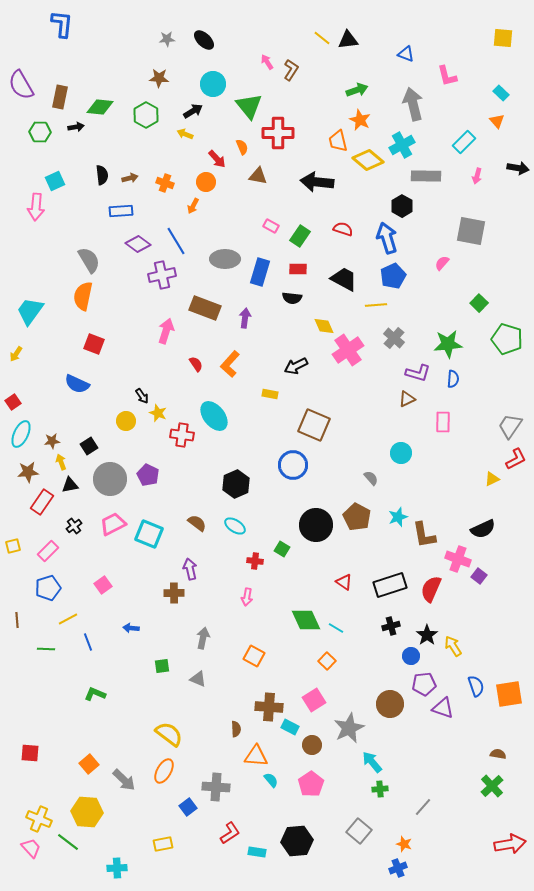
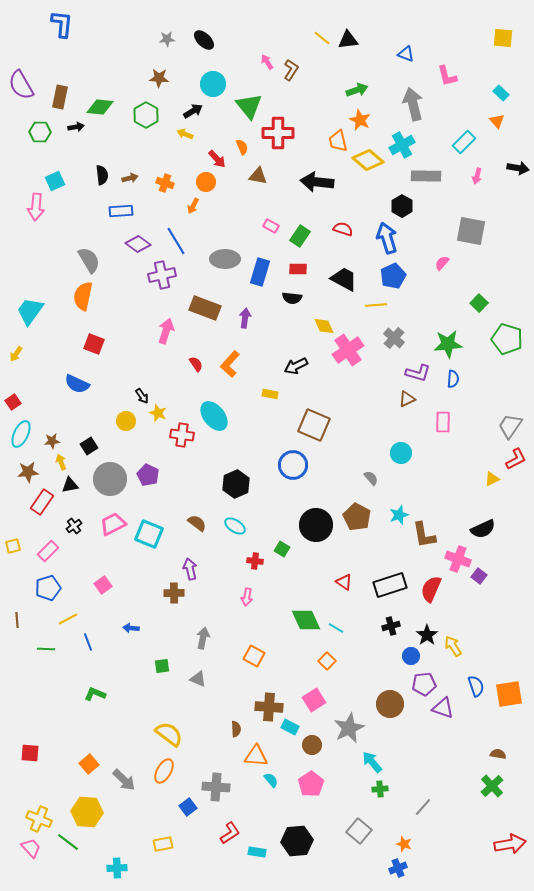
cyan star at (398, 517): moved 1 px right, 2 px up
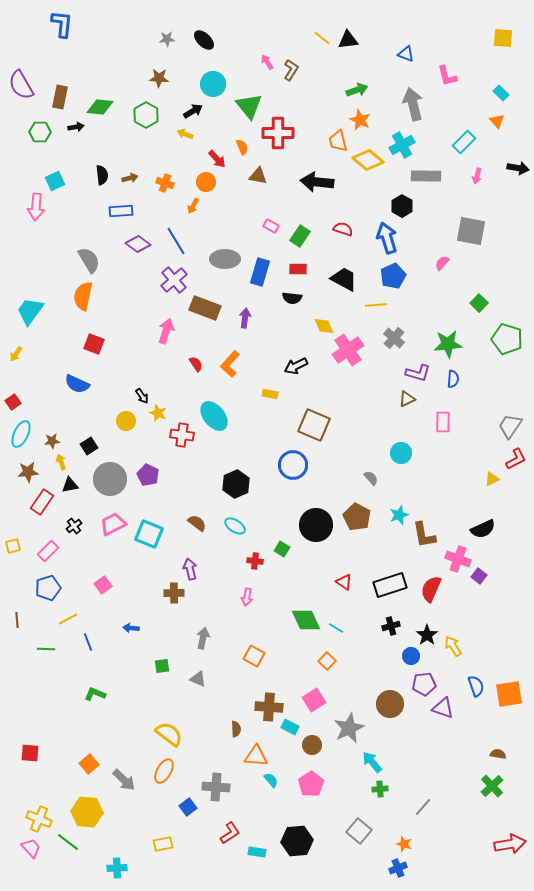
purple cross at (162, 275): moved 12 px right, 5 px down; rotated 28 degrees counterclockwise
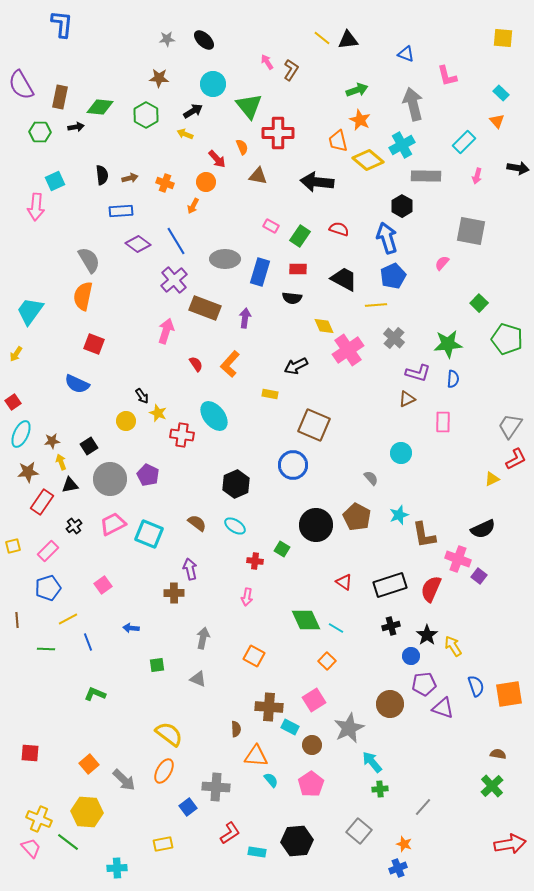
red semicircle at (343, 229): moved 4 px left
green square at (162, 666): moved 5 px left, 1 px up
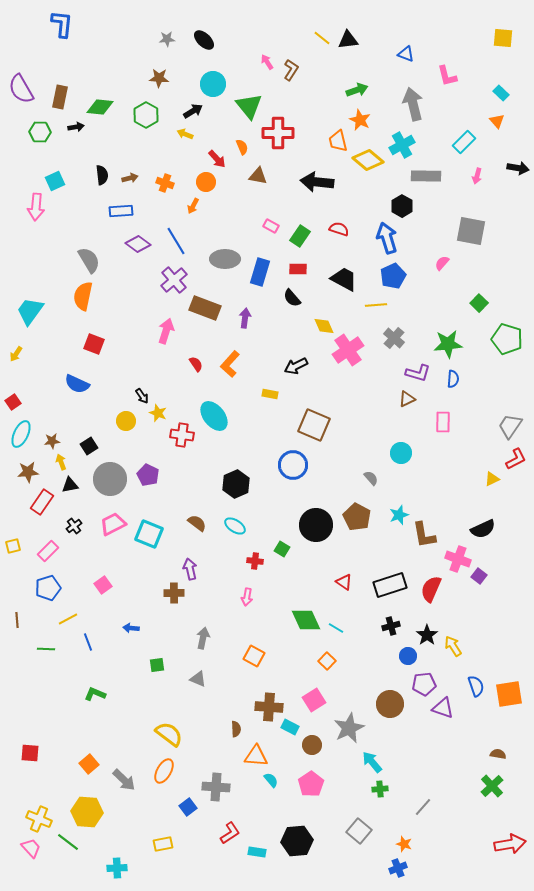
purple semicircle at (21, 85): moved 4 px down
black semicircle at (292, 298): rotated 42 degrees clockwise
blue circle at (411, 656): moved 3 px left
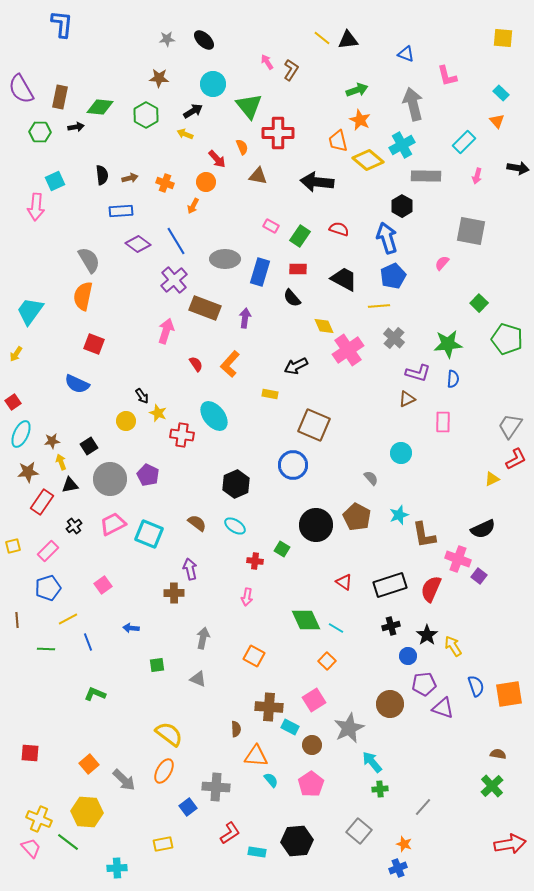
yellow line at (376, 305): moved 3 px right, 1 px down
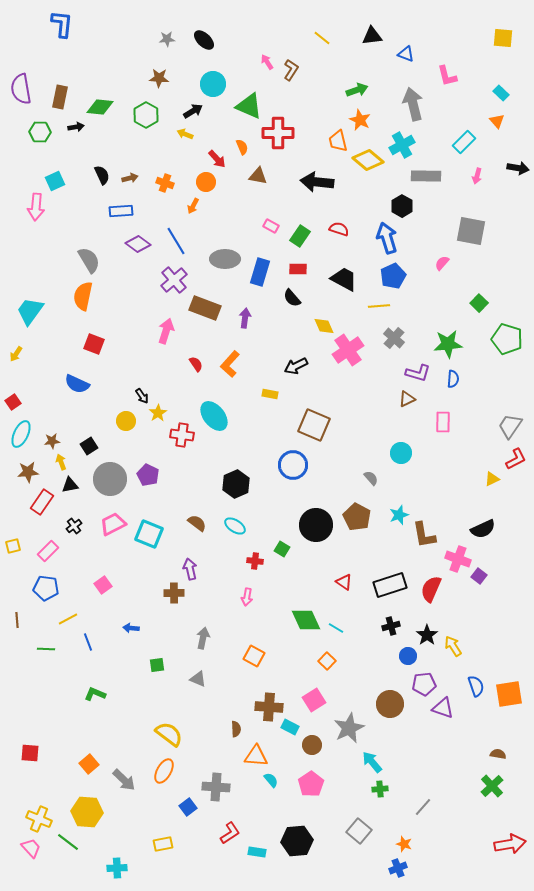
black triangle at (348, 40): moved 24 px right, 4 px up
purple semicircle at (21, 89): rotated 20 degrees clockwise
green triangle at (249, 106): rotated 28 degrees counterclockwise
black semicircle at (102, 175): rotated 18 degrees counterclockwise
yellow star at (158, 413): rotated 18 degrees clockwise
blue pentagon at (48, 588): moved 2 px left; rotated 25 degrees clockwise
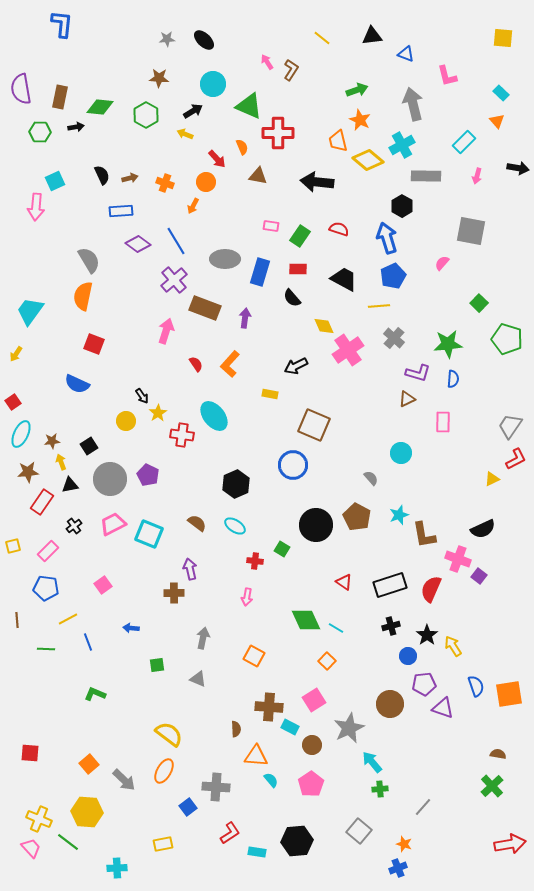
pink rectangle at (271, 226): rotated 21 degrees counterclockwise
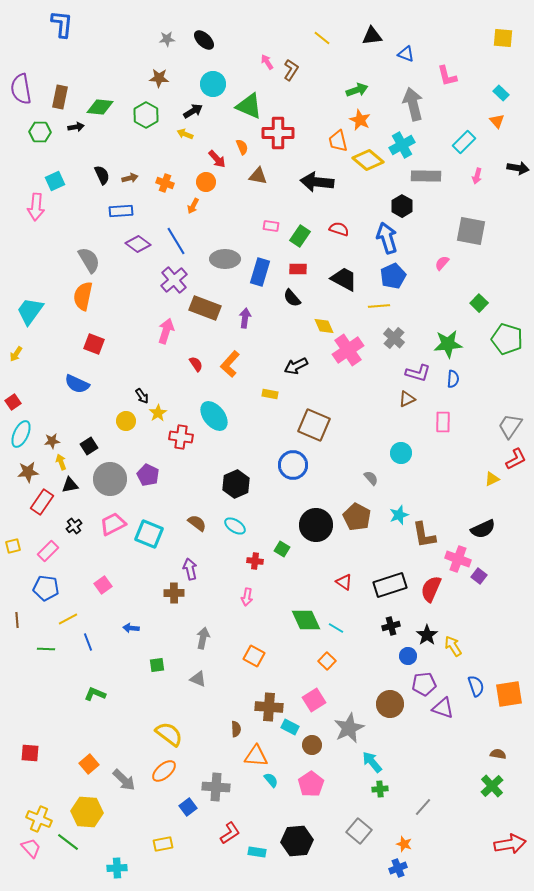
red cross at (182, 435): moved 1 px left, 2 px down
orange ellipse at (164, 771): rotated 20 degrees clockwise
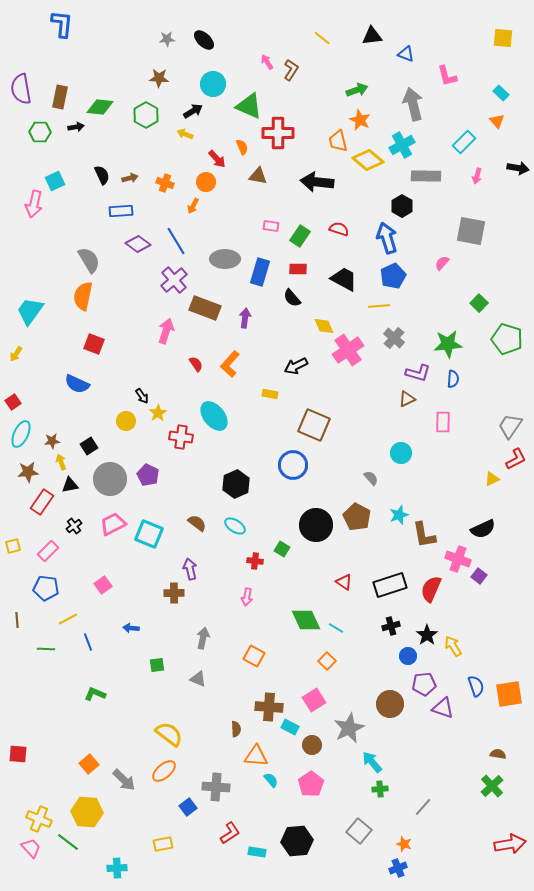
pink arrow at (36, 207): moved 2 px left, 3 px up; rotated 8 degrees clockwise
red square at (30, 753): moved 12 px left, 1 px down
